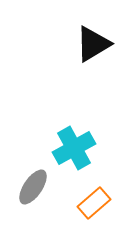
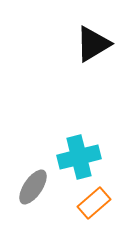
cyan cross: moved 5 px right, 9 px down; rotated 15 degrees clockwise
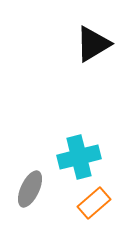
gray ellipse: moved 3 px left, 2 px down; rotated 9 degrees counterclockwise
